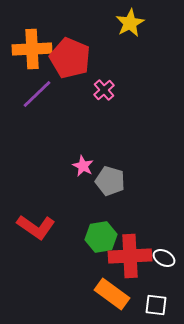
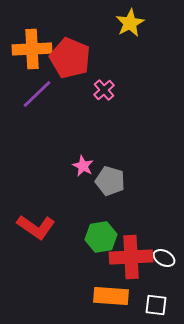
red cross: moved 1 px right, 1 px down
orange rectangle: moved 1 px left, 2 px down; rotated 32 degrees counterclockwise
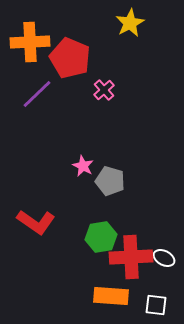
orange cross: moved 2 px left, 7 px up
red L-shape: moved 5 px up
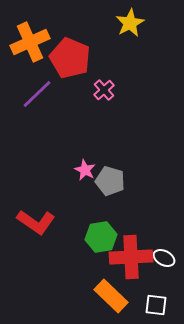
orange cross: rotated 21 degrees counterclockwise
pink star: moved 2 px right, 4 px down
orange rectangle: rotated 40 degrees clockwise
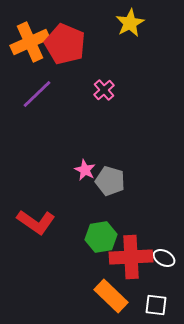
red pentagon: moved 5 px left, 14 px up
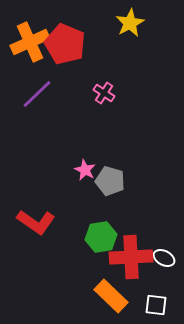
pink cross: moved 3 px down; rotated 15 degrees counterclockwise
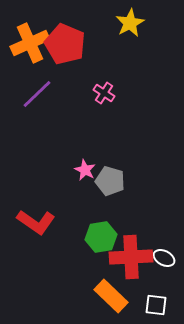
orange cross: moved 1 px down
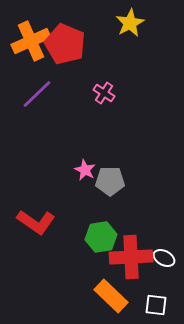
orange cross: moved 1 px right, 2 px up
gray pentagon: rotated 16 degrees counterclockwise
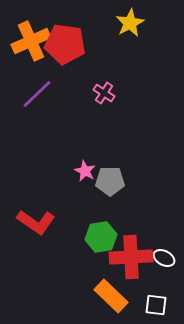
red pentagon: rotated 15 degrees counterclockwise
pink star: moved 1 px down
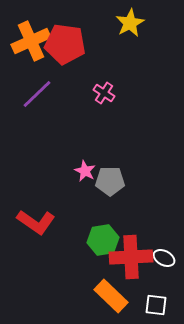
green hexagon: moved 2 px right, 3 px down
